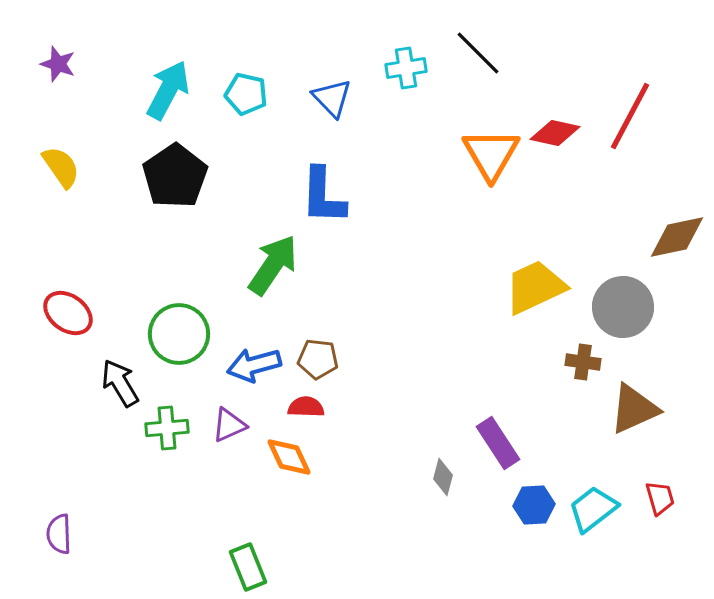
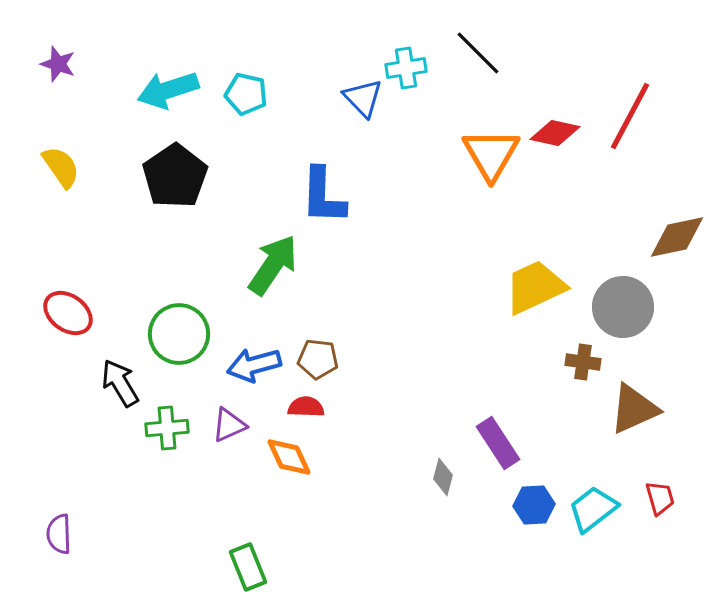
cyan arrow: rotated 136 degrees counterclockwise
blue triangle: moved 31 px right
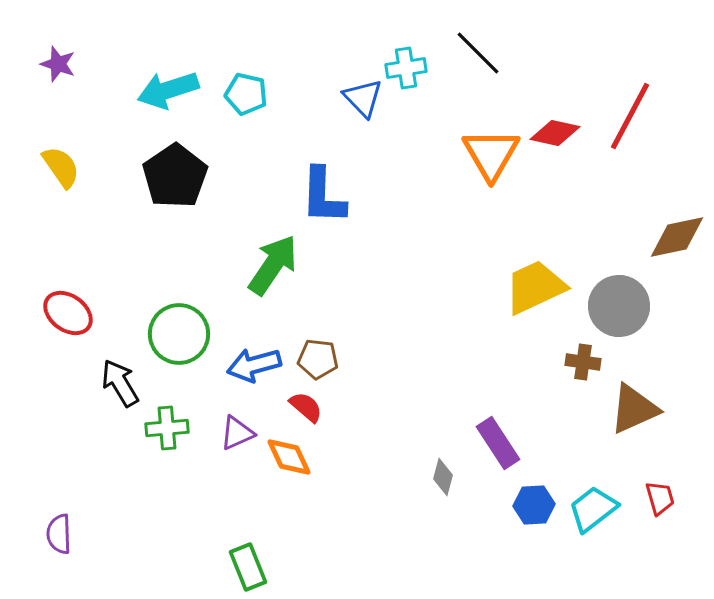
gray circle: moved 4 px left, 1 px up
red semicircle: rotated 39 degrees clockwise
purple triangle: moved 8 px right, 8 px down
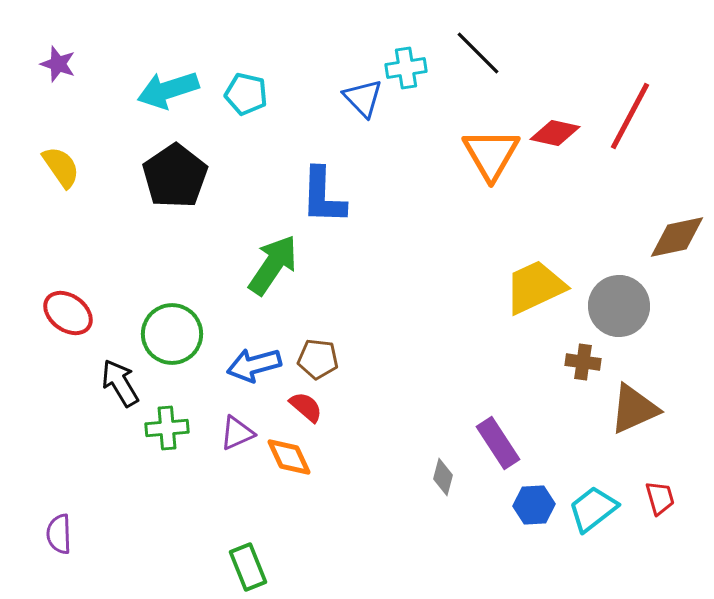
green circle: moved 7 px left
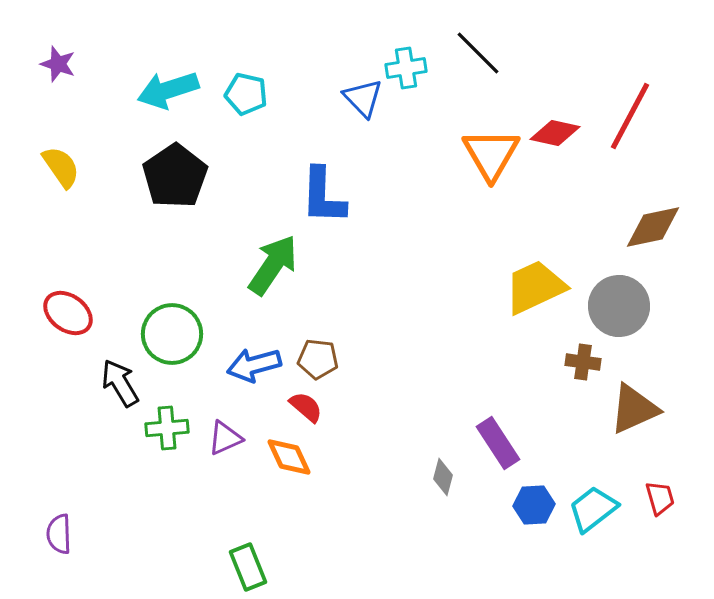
brown diamond: moved 24 px left, 10 px up
purple triangle: moved 12 px left, 5 px down
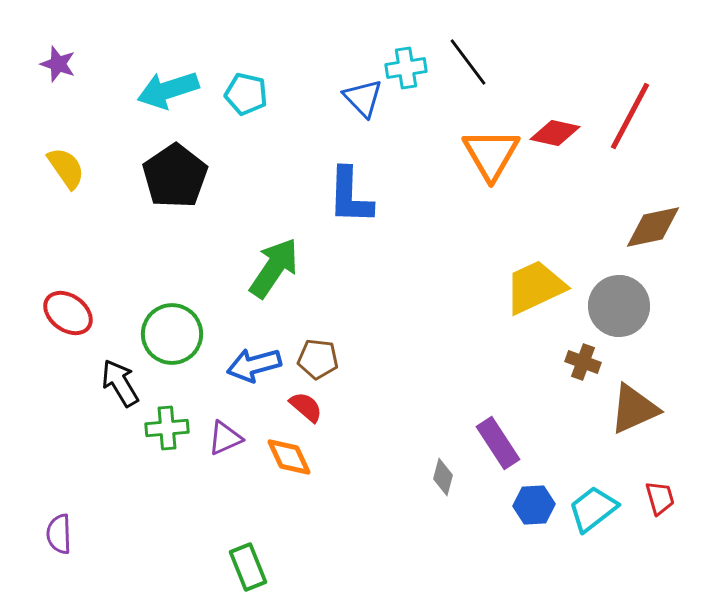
black line: moved 10 px left, 9 px down; rotated 8 degrees clockwise
yellow semicircle: moved 5 px right, 1 px down
blue L-shape: moved 27 px right
green arrow: moved 1 px right, 3 px down
brown cross: rotated 12 degrees clockwise
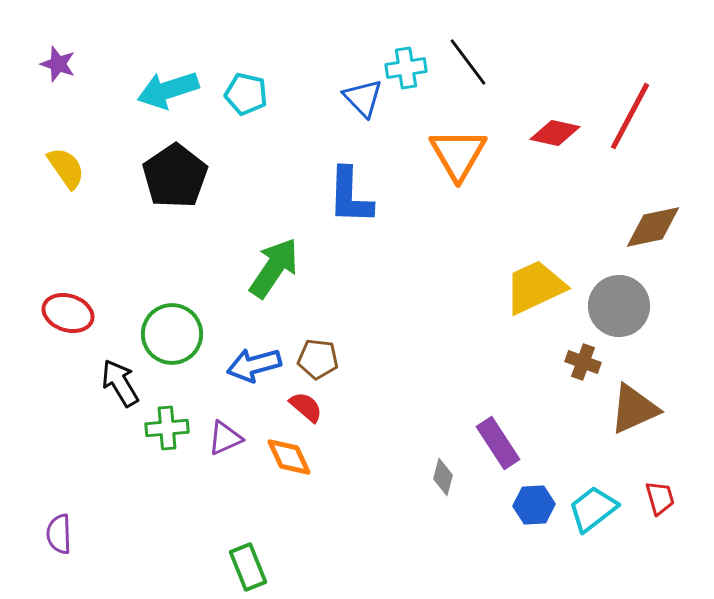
orange triangle: moved 33 px left
red ellipse: rotated 18 degrees counterclockwise
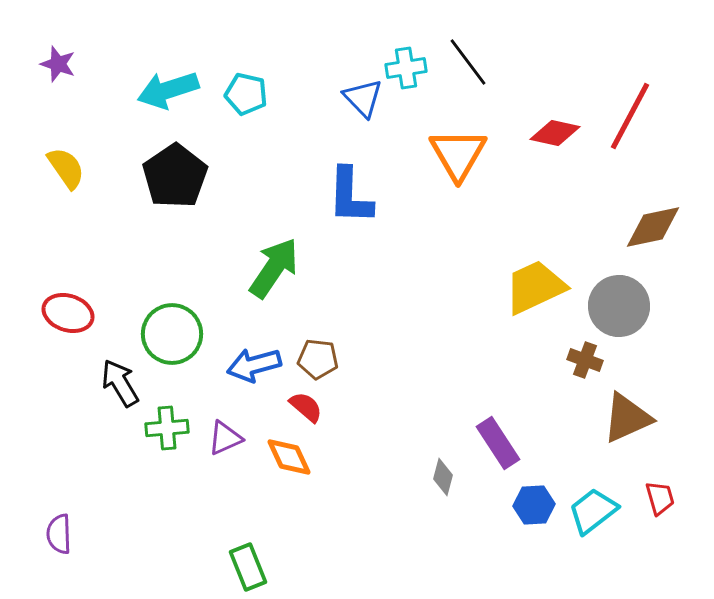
brown cross: moved 2 px right, 2 px up
brown triangle: moved 7 px left, 9 px down
cyan trapezoid: moved 2 px down
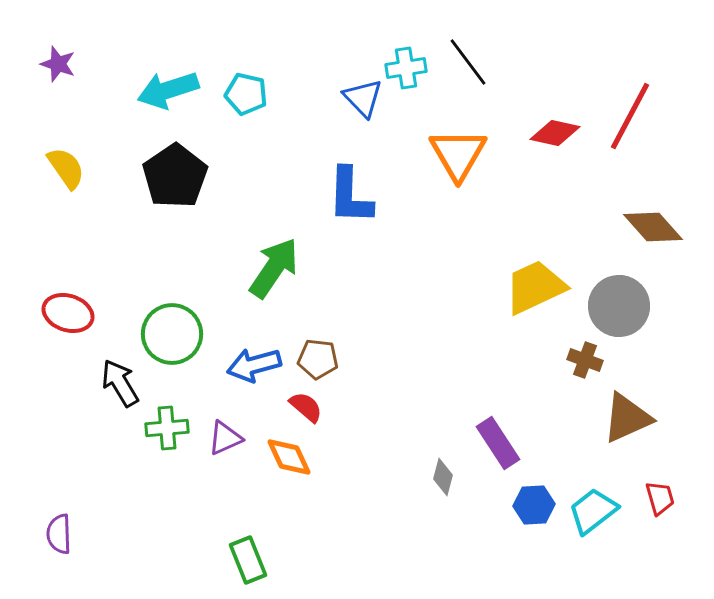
brown diamond: rotated 60 degrees clockwise
green rectangle: moved 7 px up
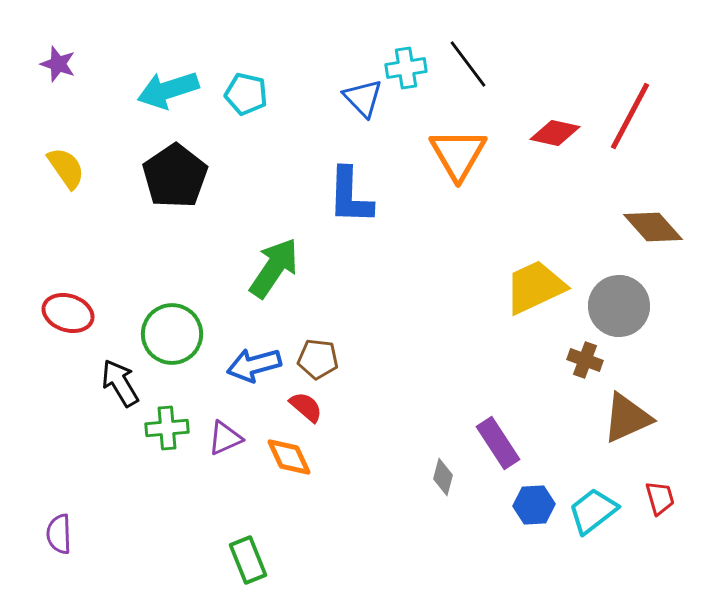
black line: moved 2 px down
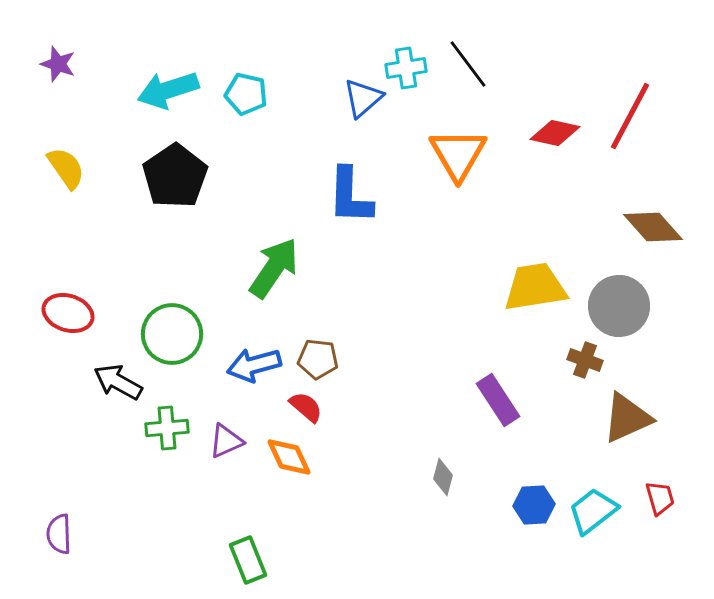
blue triangle: rotated 33 degrees clockwise
yellow trapezoid: rotated 16 degrees clockwise
black arrow: moved 2 px left, 1 px up; rotated 30 degrees counterclockwise
purple triangle: moved 1 px right, 3 px down
purple rectangle: moved 43 px up
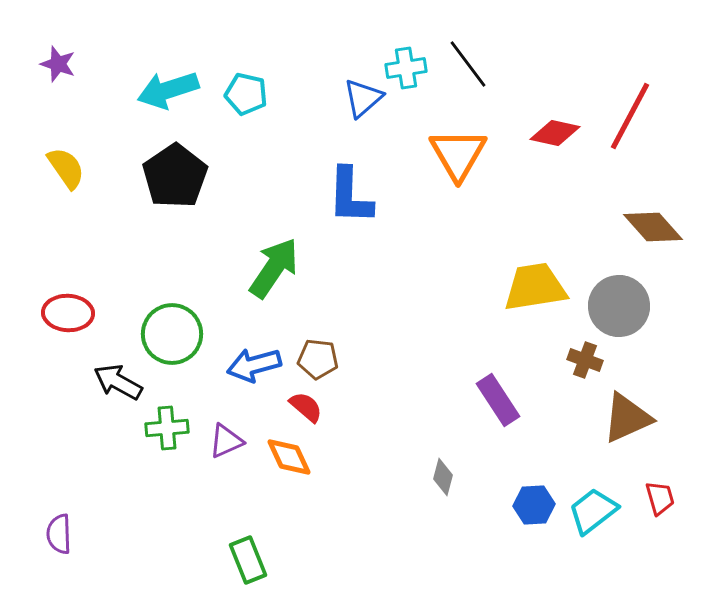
red ellipse: rotated 15 degrees counterclockwise
